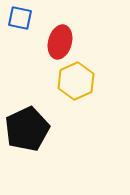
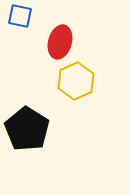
blue square: moved 2 px up
black pentagon: rotated 15 degrees counterclockwise
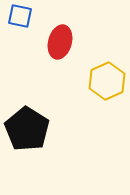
yellow hexagon: moved 31 px right
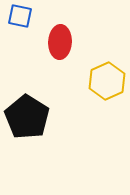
red ellipse: rotated 12 degrees counterclockwise
black pentagon: moved 12 px up
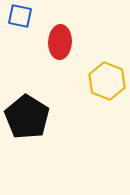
yellow hexagon: rotated 15 degrees counterclockwise
